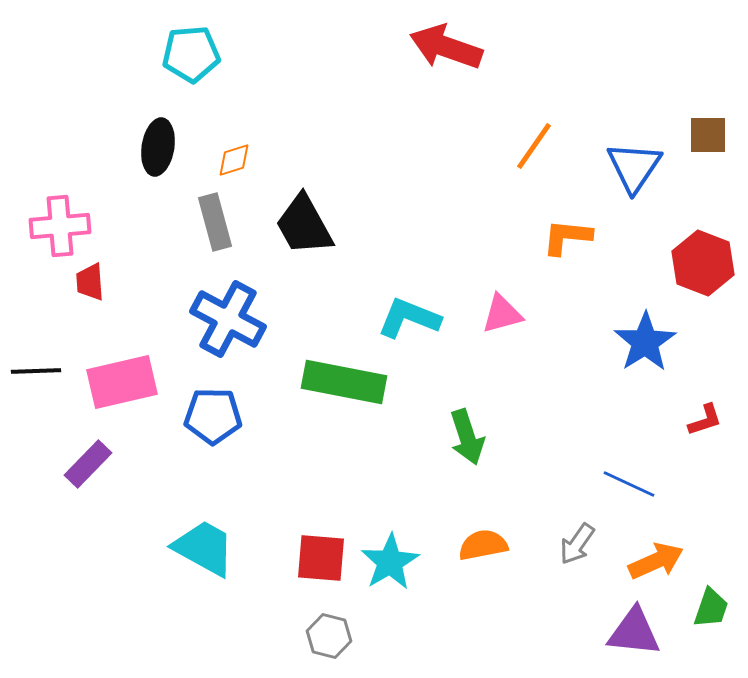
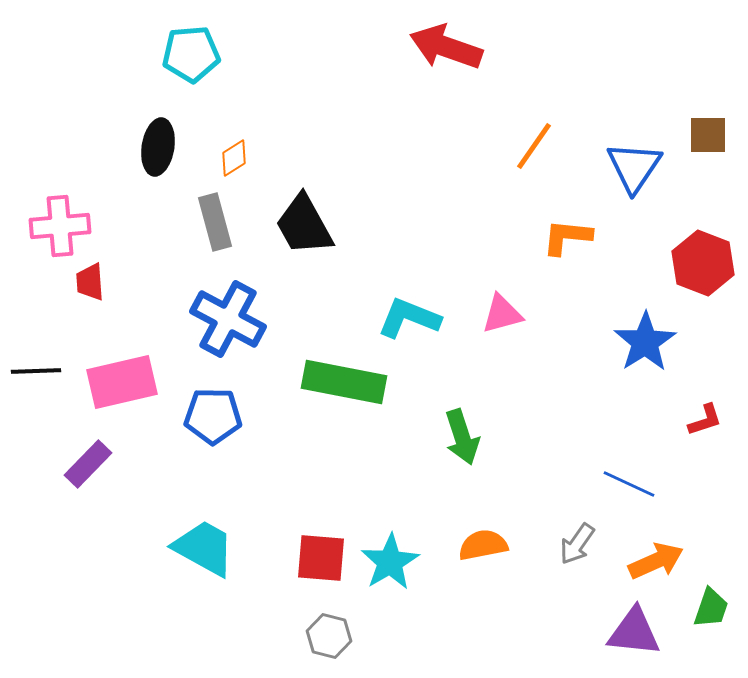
orange diamond: moved 2 px up; rotated 15 degrees counterclockwise
green arrow: moved 5 px left
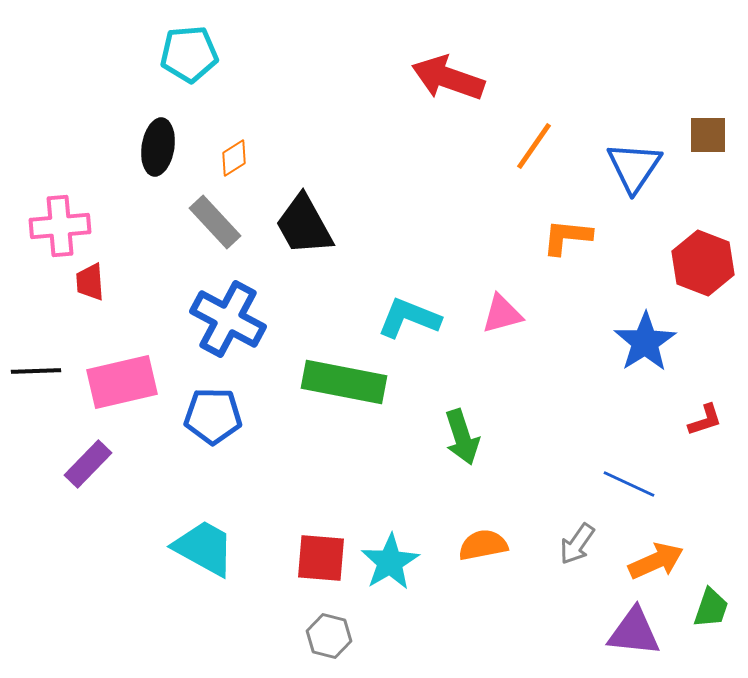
red arrow: moved 2 px right, 31 px down
cyan pentagon: moved 2 px left
gray rectangle: rotated 28 degrees counterclockwise
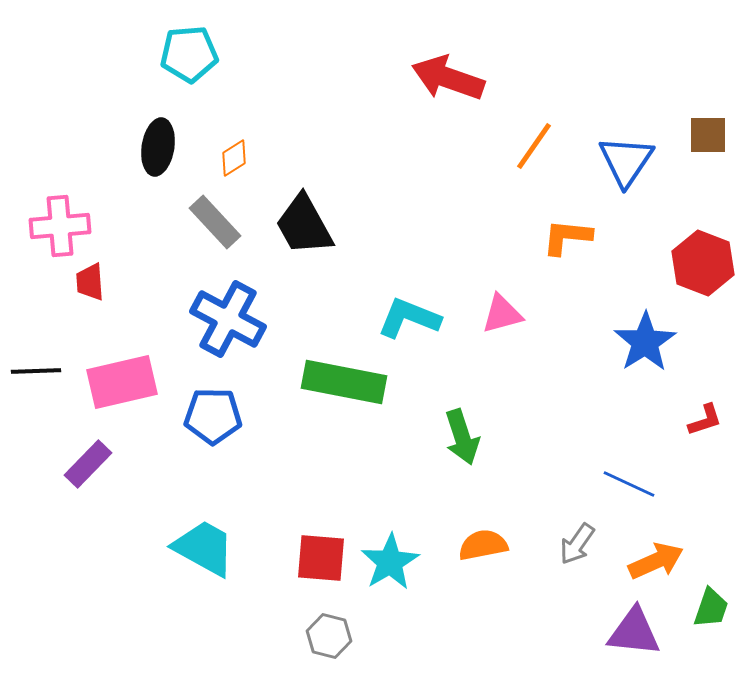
blue triangle: moved 8 px left, 6 px up
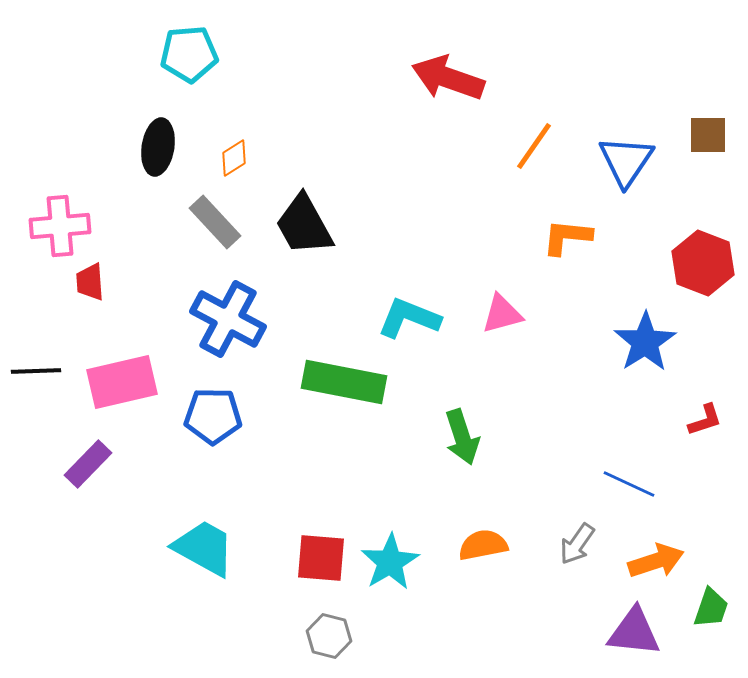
orange arrow: rotated 6 degrees clockwise
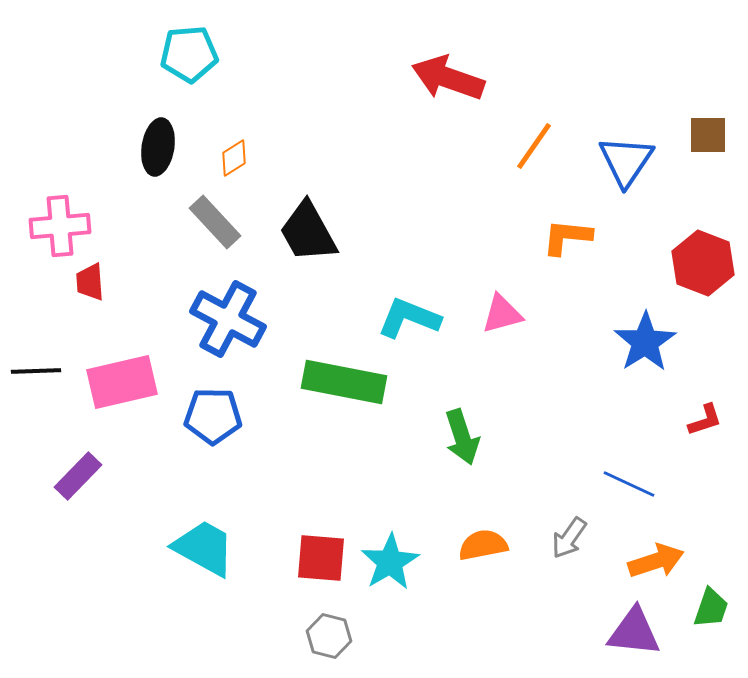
black trapezoid: moved 4 px right, 7 px down
purple rectangle: moved 10 px left, 12 px down
gray arrow: moved 8 px left, 6 px up
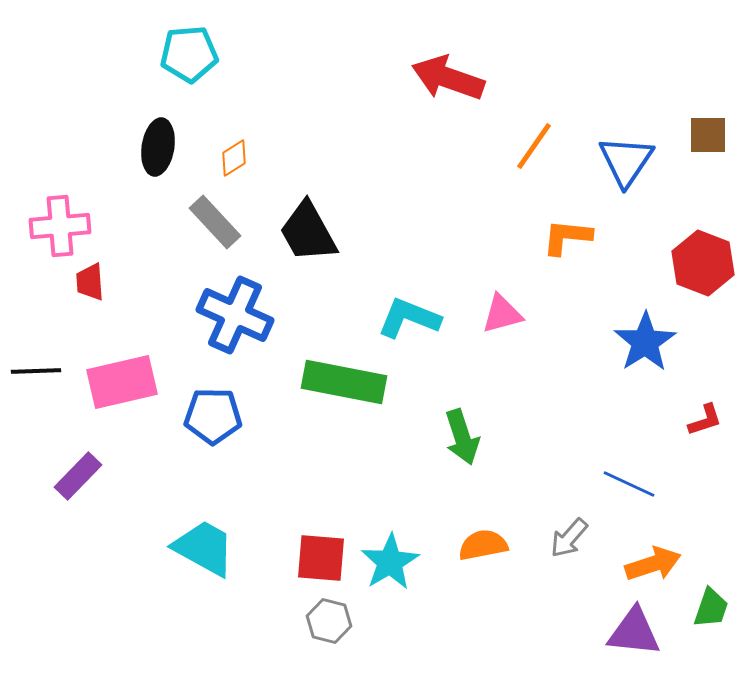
blue cross: moved 7 px right, 4 px up; rotated 4 degrees counterclockwise
gray arrow: rotated 6 degrees clockwise
orange arrow: moved 3 px left, 3 px down
gray hexagon: moved 15 px up
